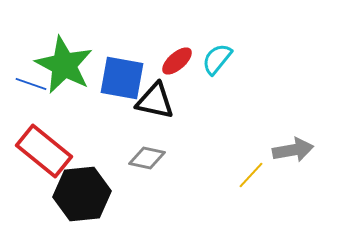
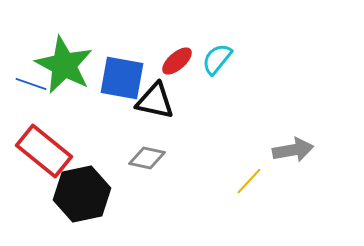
yellow line: moved 2 px left, 6 px down
black hexagon: rotated 6 degrees counterclockwise
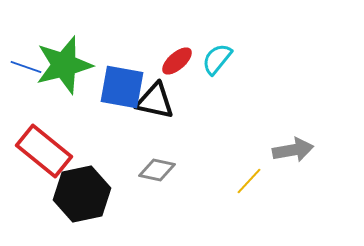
green star: rotated 30 degrees clockwise
blue square: moved 9 px down
blue line: moved 5 px left, 17 px up
gray diamond: moved 10 px right, 12 px down
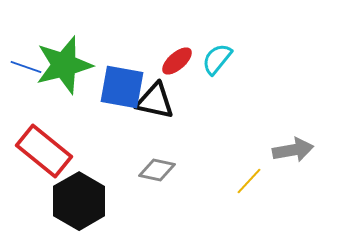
black hexagon: moved 3 px left, 7 px down; rotated 18 degrees counterclockwise
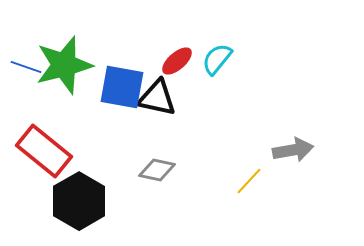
black triangle: moved 2 px right, 3 px up
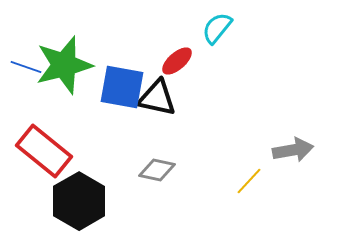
cyan semicircle: moved 31 px up
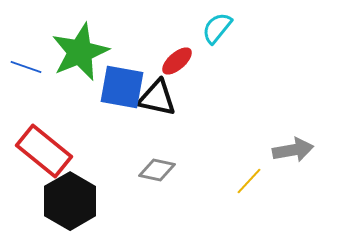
green star: moved 16 px right, 13 px up; rotated 8 degrees counterclockwise
black hexagon: moved 9 px left
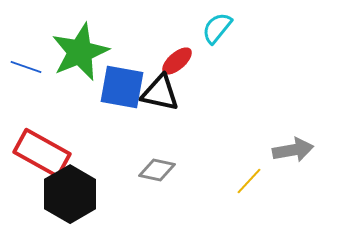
black triangle: moved 3 px right, 5 px up
red rectangle: moved 2 px left, 2 px down; rotated 10 degrees counterclockwise
black hexagon: moved 7 px up
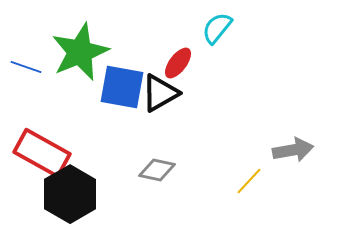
red ellipse: moved 1 px right, 2 px down; rotated 12 degrees counterclockwise
black triangle: rotated 42 degrees counterclockwise
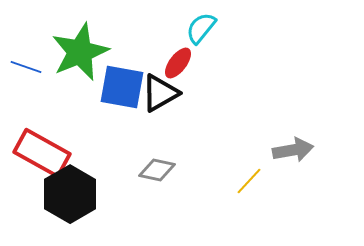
cyan semicircle: moved 16 px left
